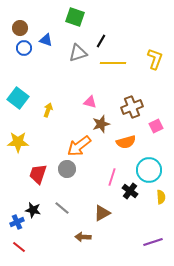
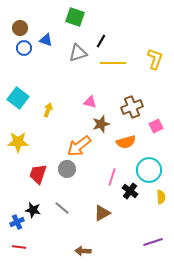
brown arrow: moved 14 px down
red line: rotated 32 degrees counterclockwise
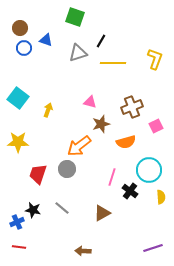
purple line: moved 6 px down
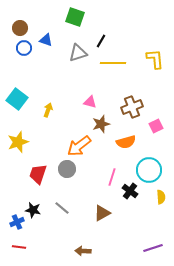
yellow L-shape: rotated 25 degrees counterclockwise
cyan square: moved 1 px left, 1 px down
yellow star: rotated 20 degrees counterclockwise
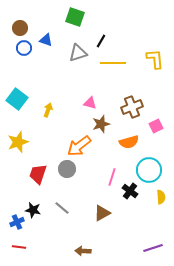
pink triangle: moved 1 px down
orange semicircle: moved 3 px right
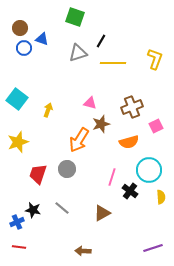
blue triangle: moved 4 px left, 1 px up
yellow L-shape: rotated 25 degrees clockwise
orange arrow: moved 6 px up; rotated 20 degrees counterclockwise
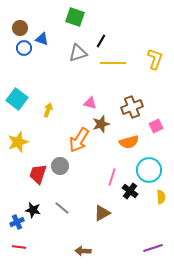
gray circle: moved 7 px left, 3 px up
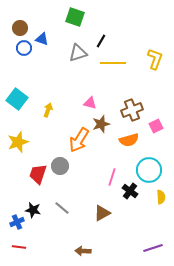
brown cross: moved 3 px down
orange semicircle: moved 2 px up
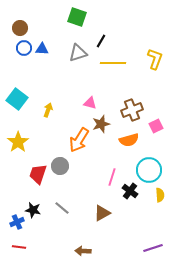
green square: moved 2 px right
blue triangle: moved 10 px down; rotated 16 degrees counterclockwise
yellow star: rotated 15 degrees counterclockwise
yellow semicircle: moved 1 px left, 2 px up
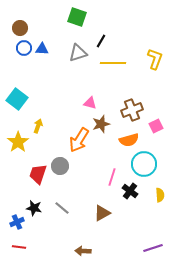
yellow arrow: moved 10 px left, 16 px down
cyan circle: moved 5 px left, 6 px up
black star: moved 1 px right, 2 px up
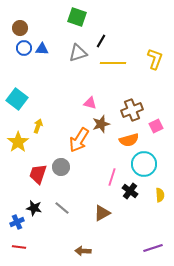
gray circle: moved 1 px right, 1 px down
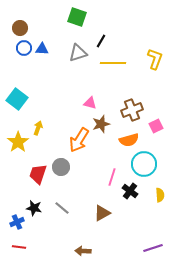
yellow arrow: moved 2 px down
